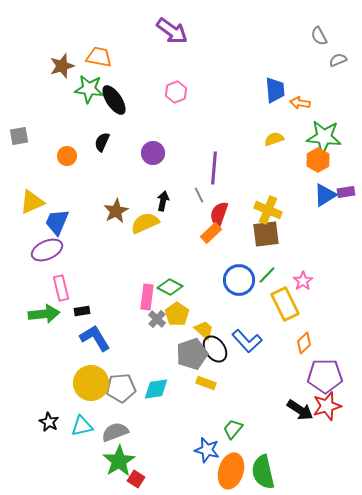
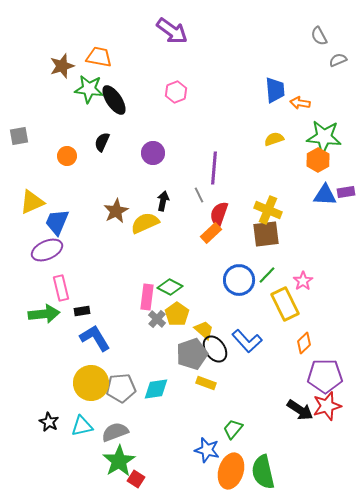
blue triangle at (325, 195): rotated 35 degrees clockwise
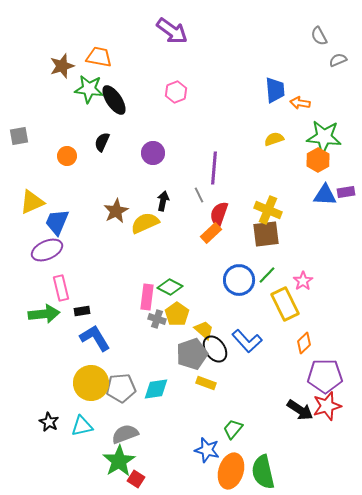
gray cross at (157, 319): rotated 24 degrees counterclockwise
gray semicircle at (115, 432): moved 10 px right, 2 px down
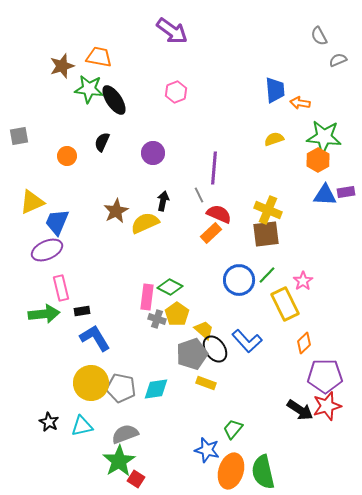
red semicircle at (219, 214): rotated 95 degrees clockwise
gray pentagon at (121, 388): rotated 16 degrees clockwise
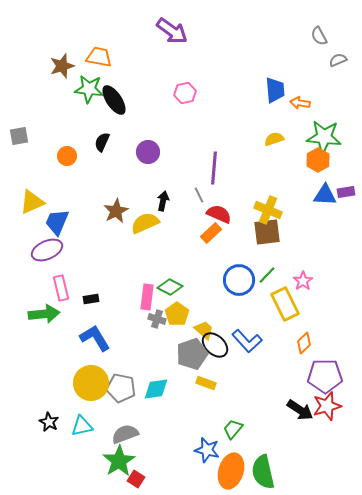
pink hexagon at (176, 92): moved 9 px right, 1 px down; rotated 10 degrees clockwise
purple circle at (153, 153): moved 5 px left, 1 px up
brown square at (266, 234): moved 1 px right, 2 px up
black rectangle at (82, 311): moved 9 px right, 12 px up
black ellipse at (215, 349): moved 4 px up; rotated 12 degrees counterclockwise
